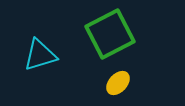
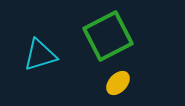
green square: moved 2 px left, 2 px down
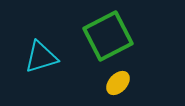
cyan triangle: moved 1 px right, 2 px down
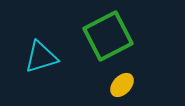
yellow ellipse: moved 4 px right, 2 px down
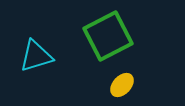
cyan triangle: moved 5 px left, 1 px up
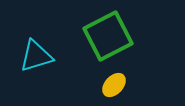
yellow ellipse: moved 8 px left
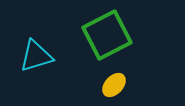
green square: moved 1 px left, 1 px up
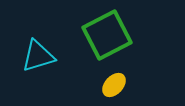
cyan triangle: moved 2 px right
